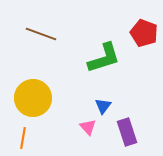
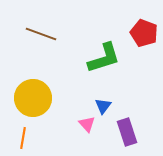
pink triangle: moved 1 px left, 3 px up
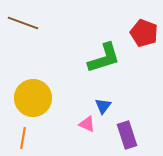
brown line: moved 18 px left, 11 px up
pink triangle: rotated 24 degrees counterclockwise
purple rectangle: moved 3 px down
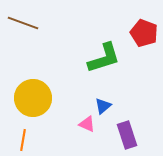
blue triangle: rotated 12 degrees clockwise
orange line: moved 2 px down
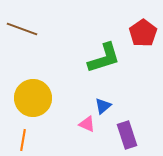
brown line: moved 1 px left, 6 px down
red pentagon: moved 1 px left; rotated 16 degrees clockwise
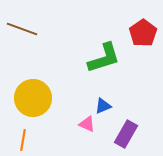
blue triangle: rotated 18 degrees clockwise
purple rectangle: moved 1 px left, 1 px up; rotated 48 degrees clockwise
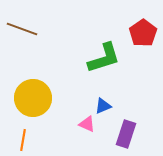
purple rectangle: rotated 12 degrees counterclockwise
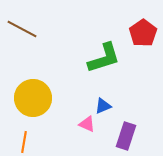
brown line: rotated 8 degrees clockwise
purple rectangle: moved 2 px down
orange line: moved 1 px right, 2 px down
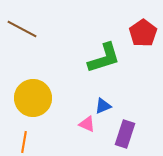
purple rectangle: moved 1 px left, 2 px up
